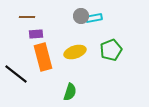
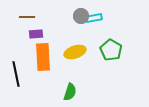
green pentagon: rotated 20 degrees counterclockwise
orange rectangle: rotated 12 degrees clockwise
black line: rotated 40 degrees clockwise
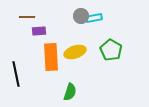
purple rectangle: moved 3 px right, 3 px up
orange rectangle: moved 8 px right
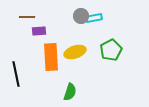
green pentagon: rotated 15 degrees clockwise
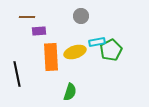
cyan rectangle: moved 3 px right, 24 px down
black line: moved 1 px right
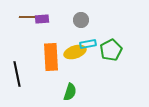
gray circle: moved 4 px down
purple rectangle: moved 3 px right, 12 px up
cyan rectangle: moved 9 px left, 2 px down
